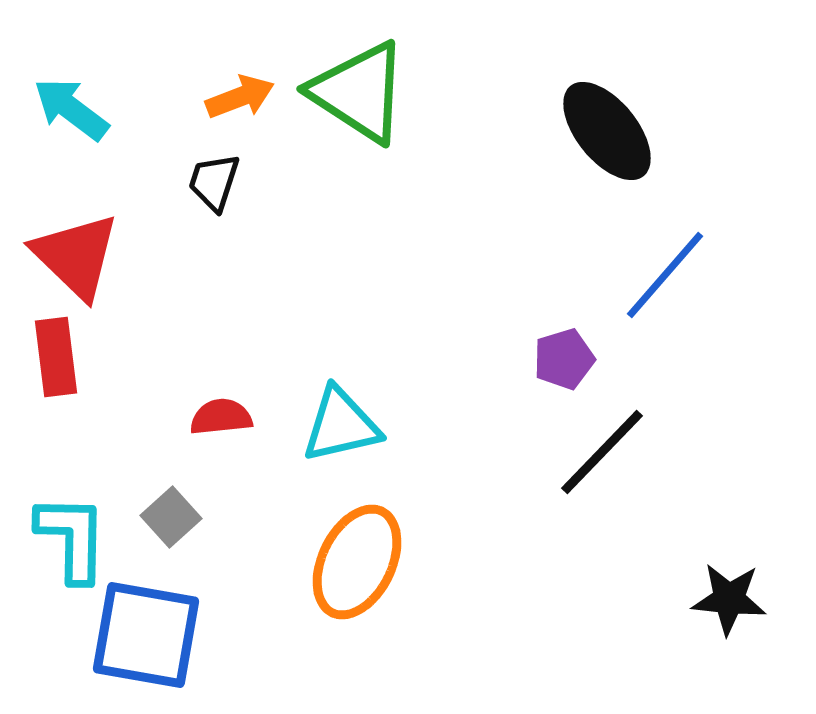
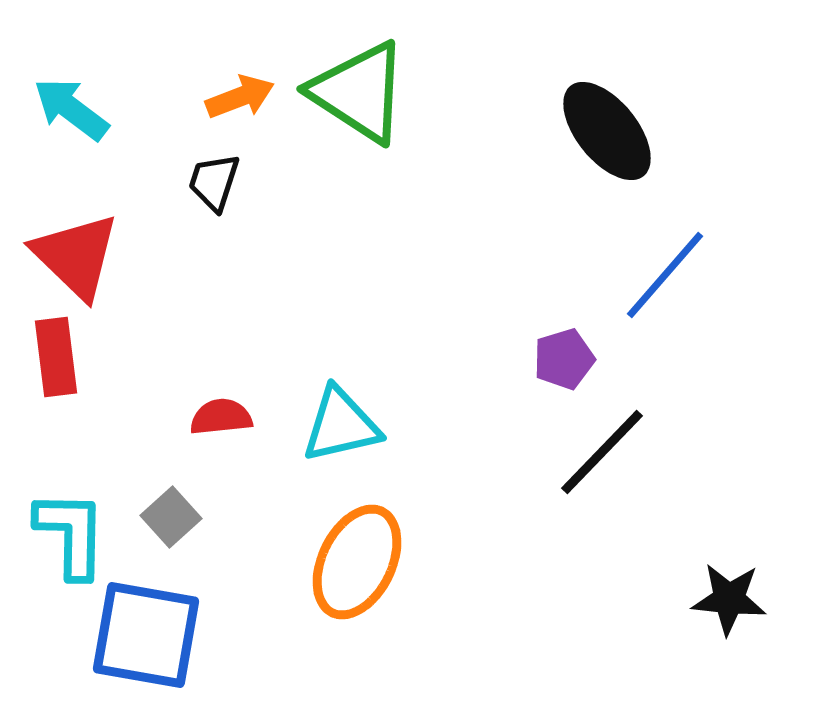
cyan L-shape: moved 1 px left, 4 px up
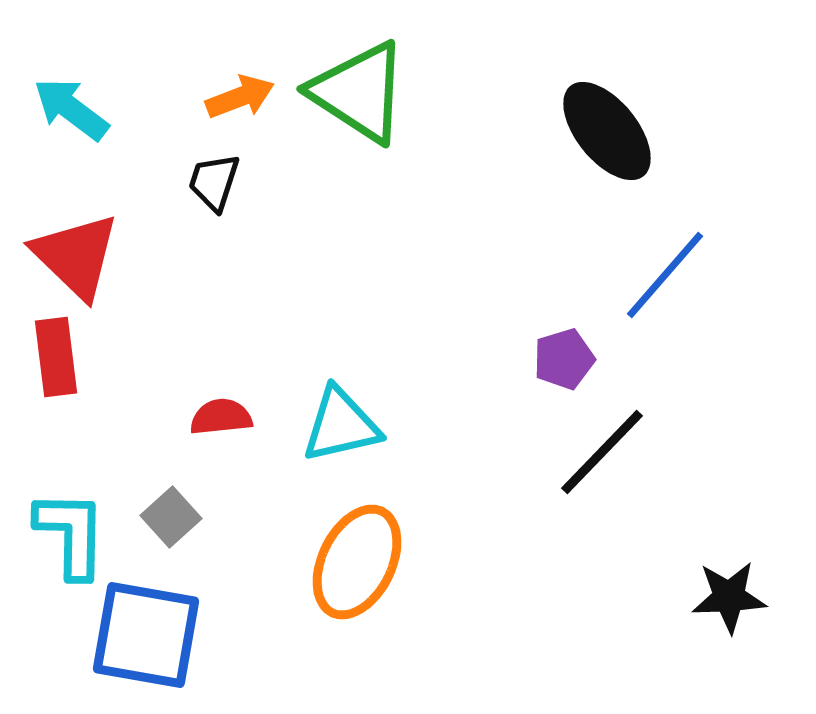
black star: moved 2 px up; rotated 8 degrees counterclockwise
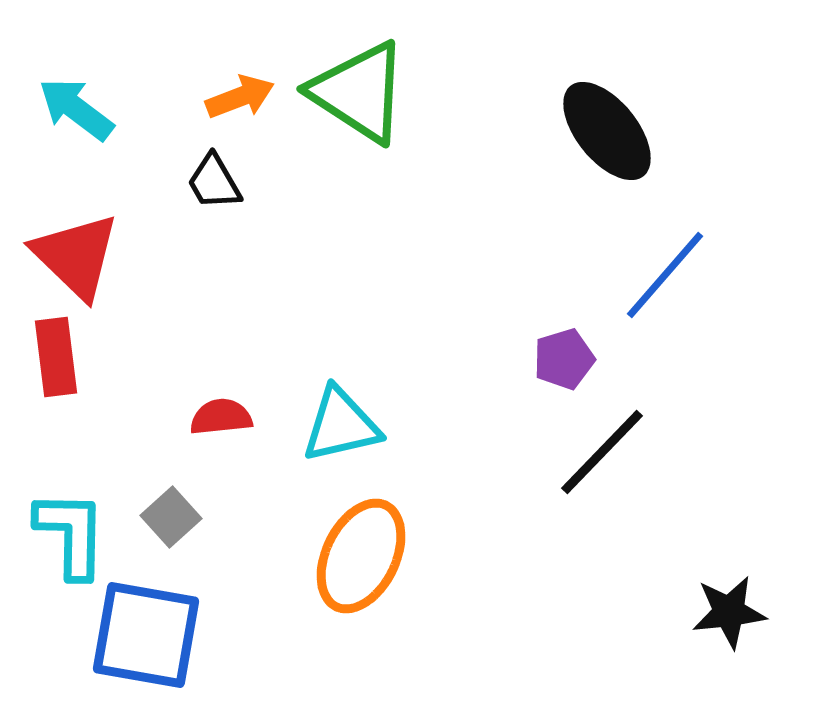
cyan arrow: moved 5 px right
black trapezoid: rotated 48 degrees counterclockwise
orange ellipse: moved 4 px right, 6 px up
black star: moved 15 px down; rotated 4 degrees counterclockwise
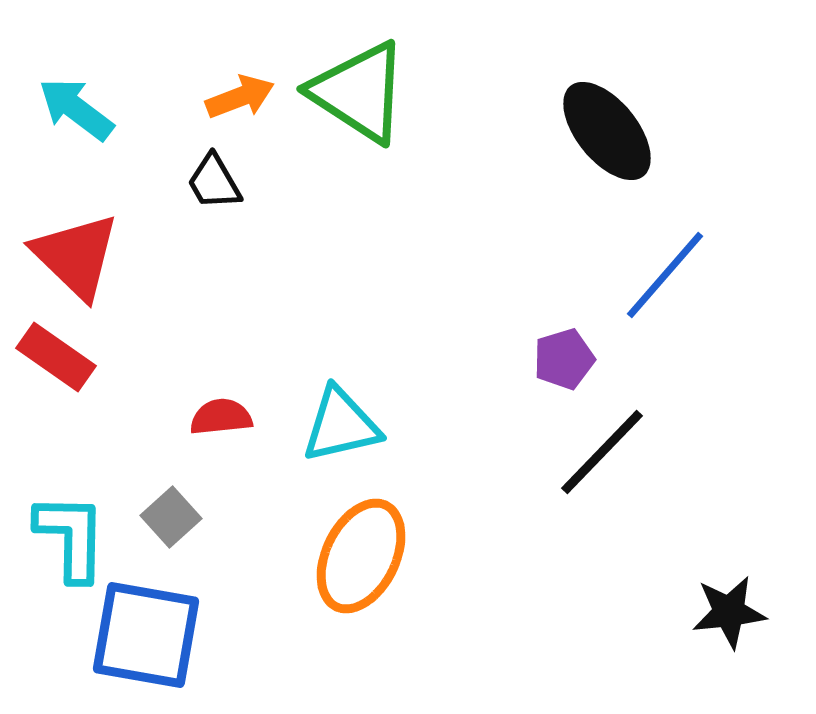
red rectangle: rotated 48 degrees counterclockwise
cyan L-shape: moved 3 px down
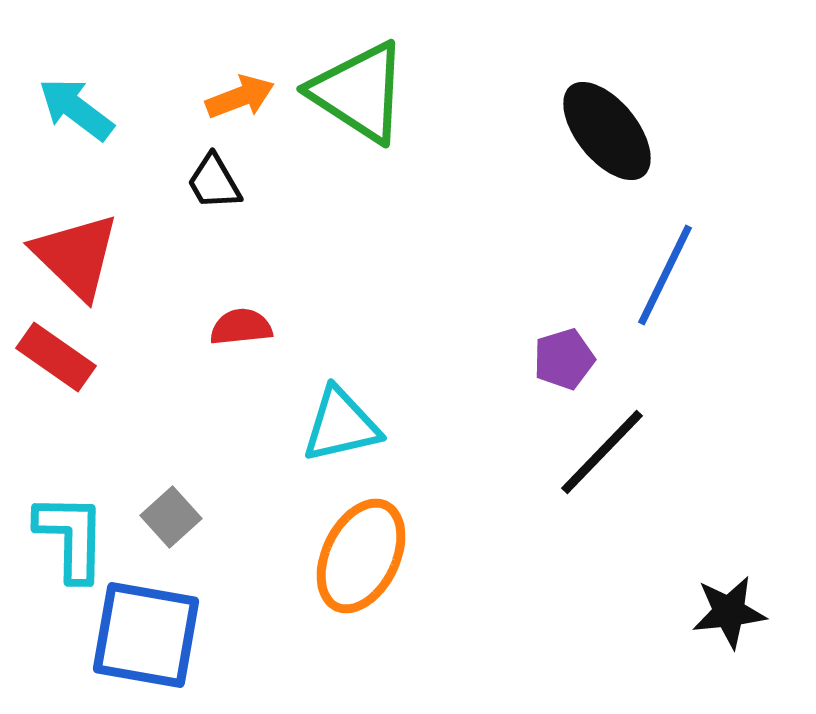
blue line: rotated 15 degrees counterclockwise
red semicircle: moved 20 px right, 90 px up
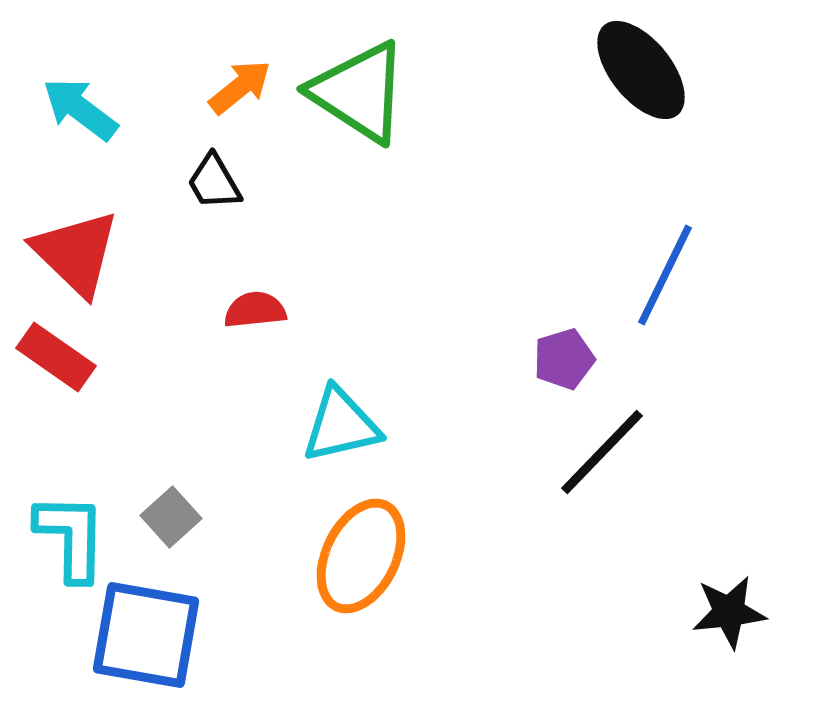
orange arrow: moved 10 px up; rotated 18 degrees counterclockwise
cyan arrow: moved 4 px right
black ellipse: moved 34 px right, 61 px up
red triangle: moved 3 px up
red semicircle: moved 14 px right, 17 px up
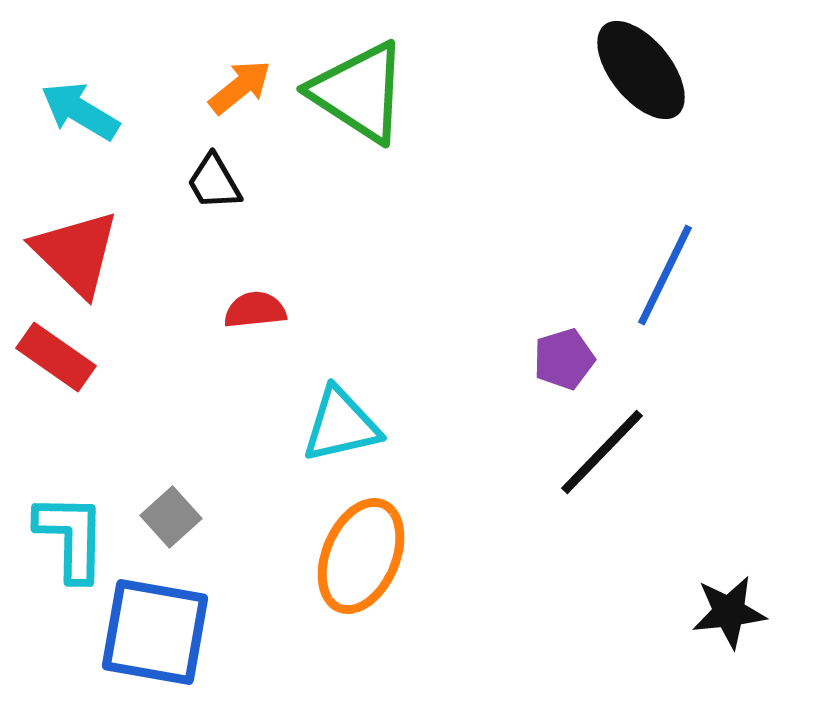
cyan arrow: moved 2 px down; rotated 6 degrees counterclockwise
orange ellipse: rotated 3 degrees counterclockwise
blue square: moved 9 px right, 3 px up
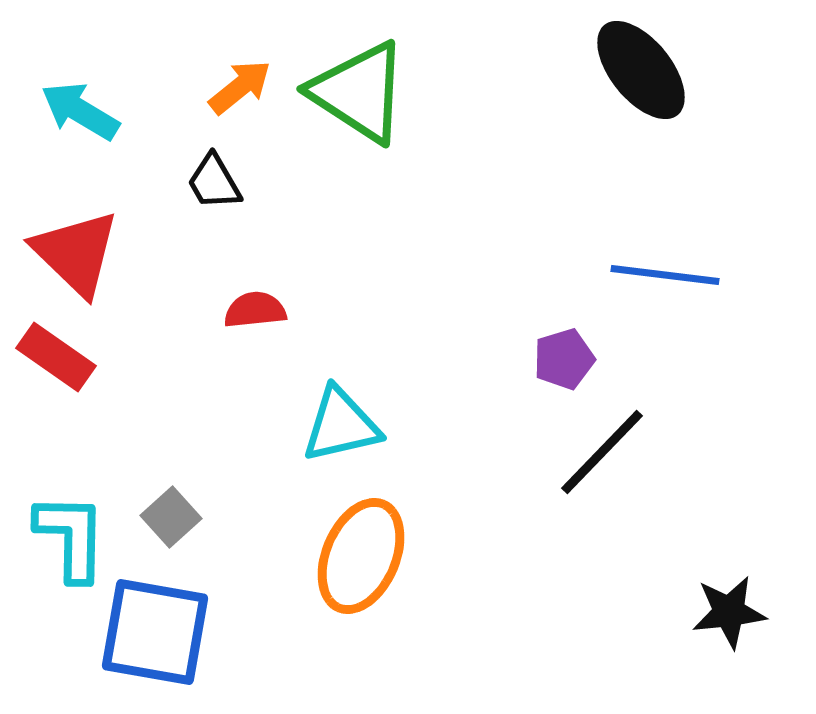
blue line: rotated 71 degrees clockwise
